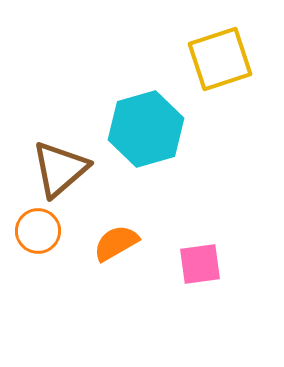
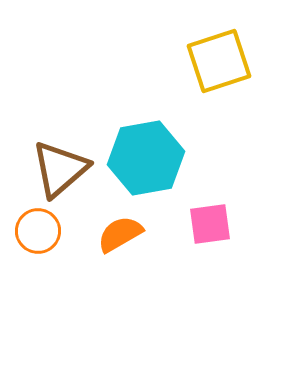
yellow square: moved 1 px left, 2 px down
cyan hexagon: moved 29 px down; rotated 6 degrees clockwise
orange semicircle: moved 4 px right, 9 px up
pink square: moved 10 px right, 40 px up
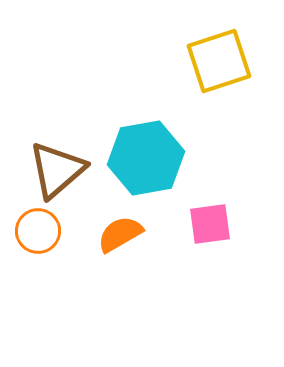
brown triangle: moved 3 px left, 1 px down
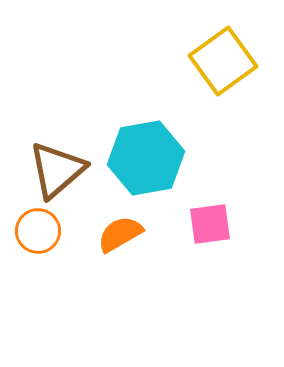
yellow square: moved 4 px right; rotated 18 degrees counterclockwise
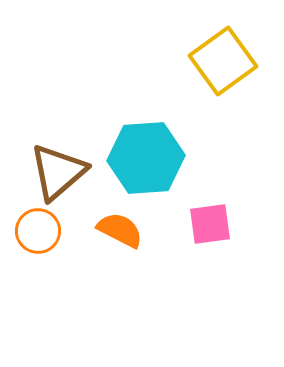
cyan hexagon: rotated 6 degrees clockwise
brown triangle: moved 1 px right, 2 px down
orange semicircle: moved 4 px up; rotated 57 degrees clockwise
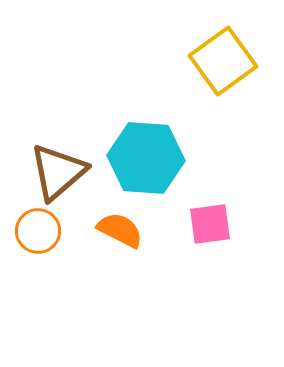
cyan hexagon: rotated 8 degrees clockwise
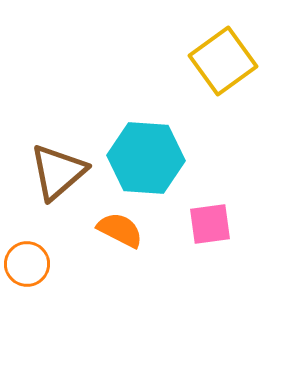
orange circle: moved 11 px left, 33 px down
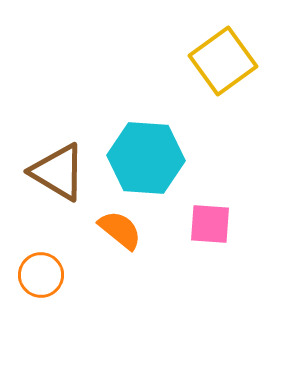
brown triangle: rotated 48 degrees counterclockwise
pink square: rotated 12 degrees clockwise
orange semicircle: rotated 12 degrees clockwise
orange circle: moved 14 px right, 11 px down
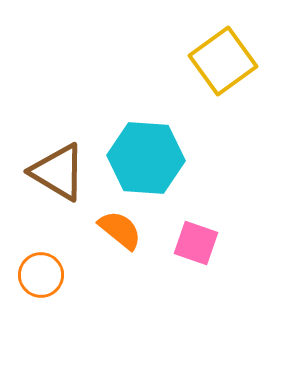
pink square: moved 14 px left, 19 px down; rotated 15 degrees clockwise
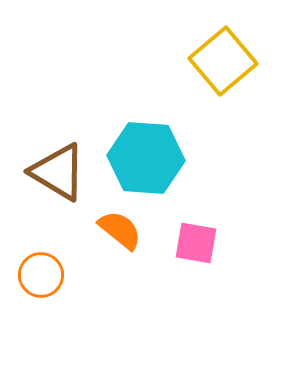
yellow square: rotated 4 degrees counterclockwise
pink square: rotated 9 degrees counterclockwise
